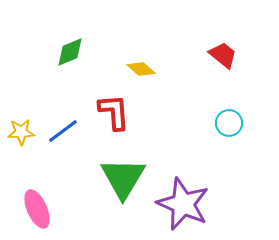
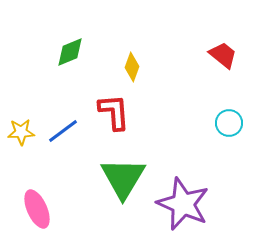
yellow diamond: moved 9 px left, 2 px up; rotated 68 degrees clockwise
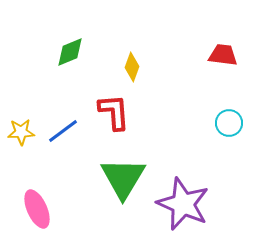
red trapezoid: rotated 32 degrees counterclockwise
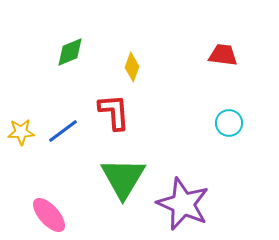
pink ellipse: moved 12 px right, 6 px down; rotated 18 degrees counterclockwise
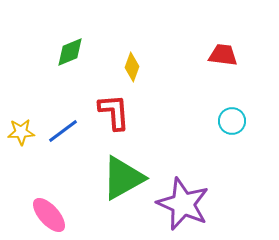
cyan circle: moved 3 px right, 2 px up
green triangle: rotated 30 degrees clockwise
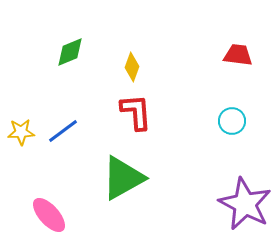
red trapezoid: moved 15 px right
red L-shape: moved 22 px right
purple star: moved 62 px right; rotated 4 degrees clockwise
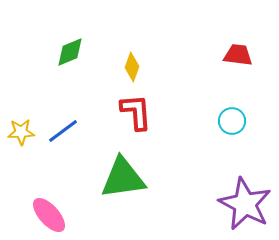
green triangle: rotated 21 degrees clockwise
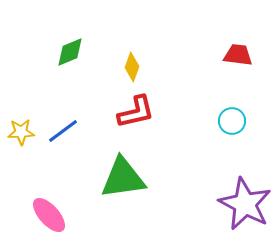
red L-shape: rotated 81 degrees clockwise
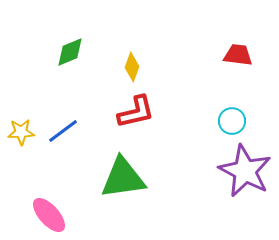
purple star: moved 33 px up
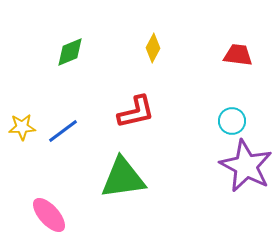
yellow diamond: moved 21 px right, 19 px up; rotated 8 degrees clockwise
yellow star: moved 1 px right, 5 px up
purple star: moved 1 px right, 5 px up
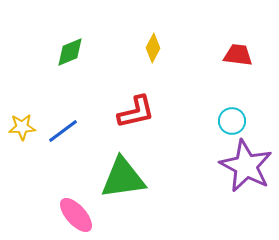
pink ellipse: moved 27 px right
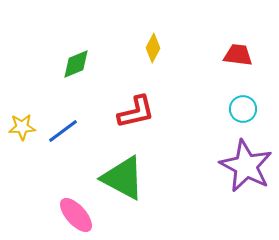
green diamond: moved 6 px right, 12 px down
cyan circle: moved 11 px right, 12 px up
green triangle: rotated 36 degrees clockwise
